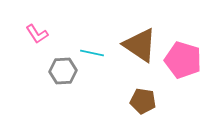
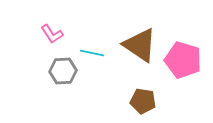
pink L-shape: moved 15 px right
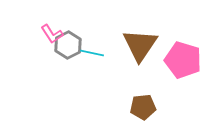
brown triangle: rotated 30 degrees clockwise
gray hexagon: moved 5 px right, 26 px up; rotated 24 degrees counterclockwise
brown pentagon: moved 6 px down; rotated 15 degrees counterclockwise
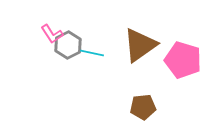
brown triangle: rotated 21 degrees clockwise
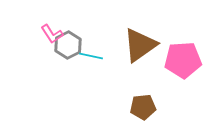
cyan line: moved 1 px left, 3 px down
pink pentagon: rotated 21 degrees counterclockwise
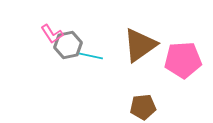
gray hexagon: rotated 16 degrees clockwise
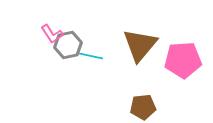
brown triangle: rotated 15 degrees counterclockwise
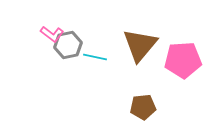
pink L-shape: rotated 20 degrees counterclockwise
cyan line: moved 4 px right, 1 px down
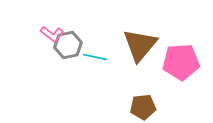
pink pentagon: moved 2 px left, 2 px down
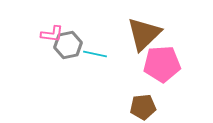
pink L-shape: rotated 30 degrees counterclockwise
brown triangle: moved 4 px right, 11 px up; rotated 6 degrees clockwise
cyan line: moved 3 px up
pink pentagon: moved 19 px left, 2 px down
